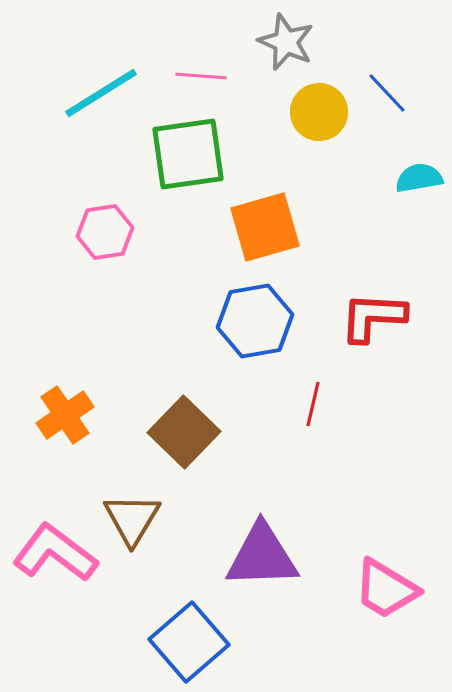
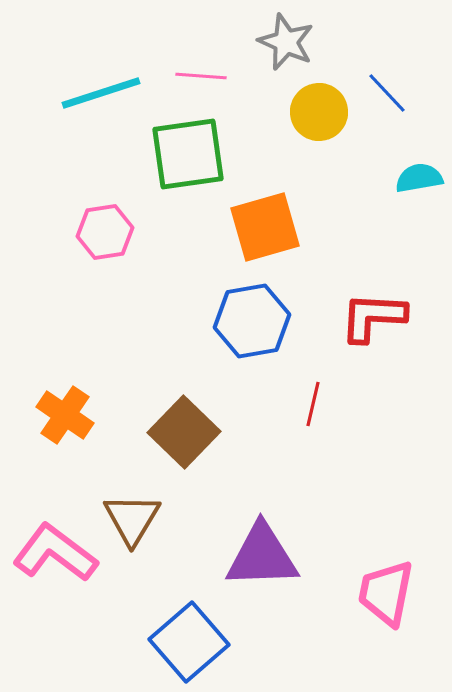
cyan line: rotated 14 degrees clockwise
blue hexagon: moved 3 px left
orange cross: rotated 22 degrees counterclockwise
pink trapezoid: moved 4 px down; rotated 70 degrees clockwise
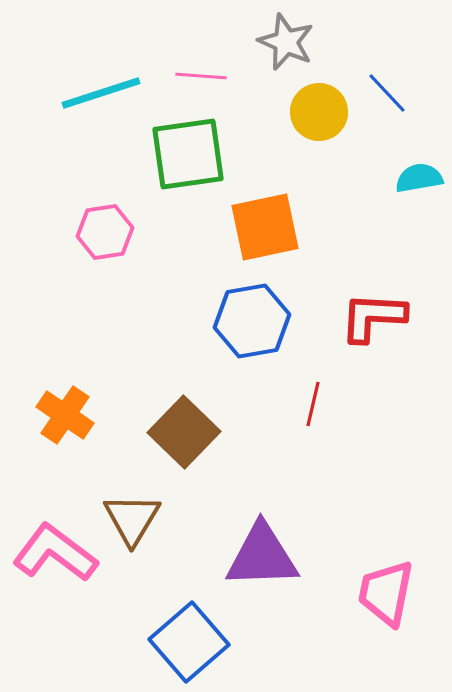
orange square: rotated 4 degrees clockwise
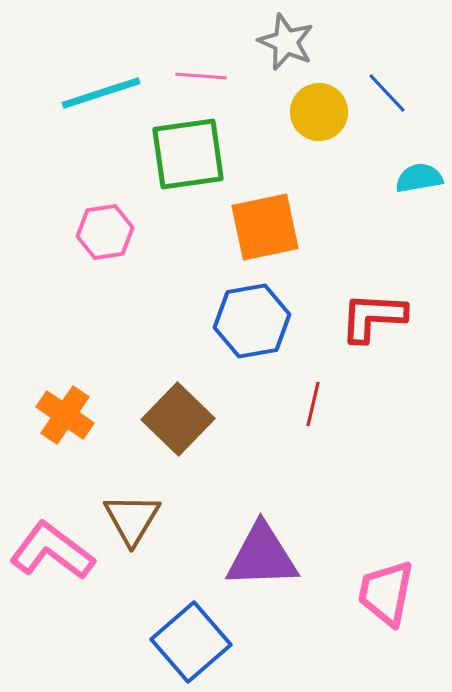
brown square: moved 6 px left, 13 px up
pink L-shape: moved 3 px left, 2 px up
blue square: moved 2 px right
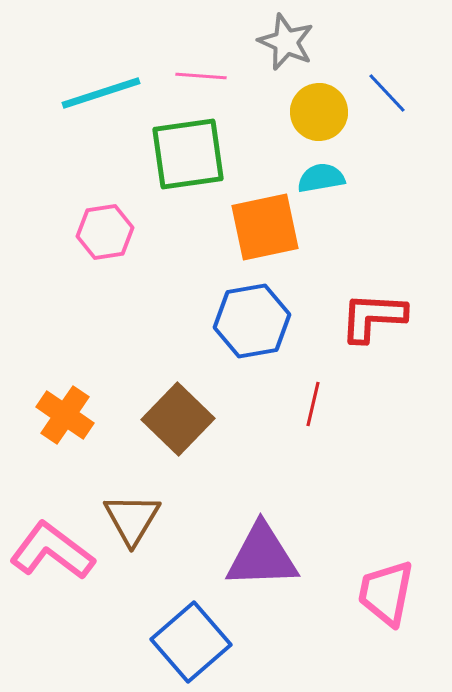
cyan semicircle: moved 98 px left
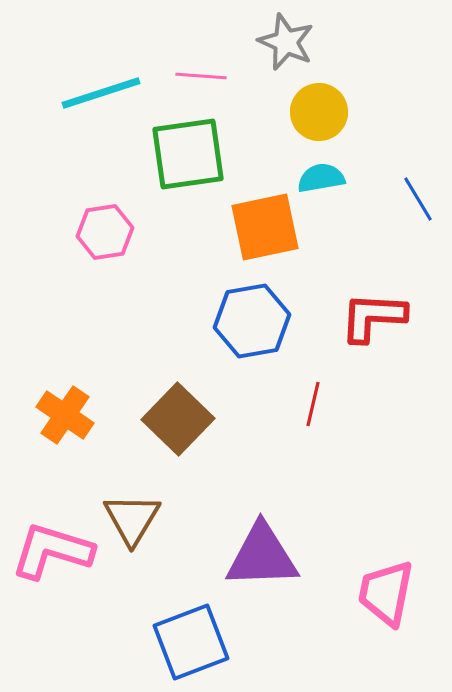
blue line: moved 31 px right, 106 px down; rotated 12 degrees clockwise
pink L-shape: rotated 20 degrees counterclockwise
blue square: rotated 20 degrees clockwise
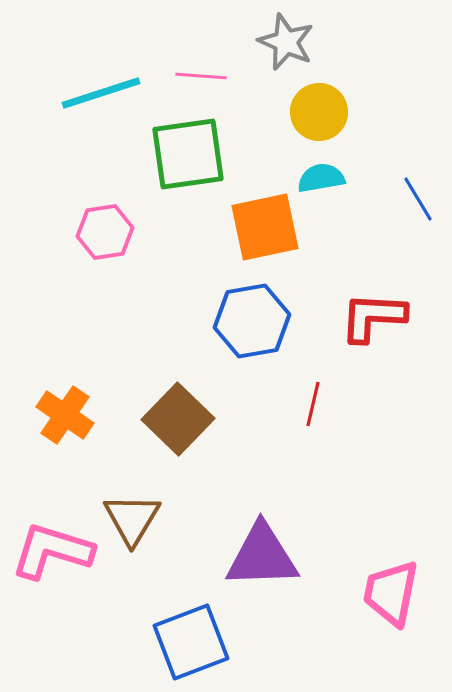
pink trapezoid: moved 5 px right
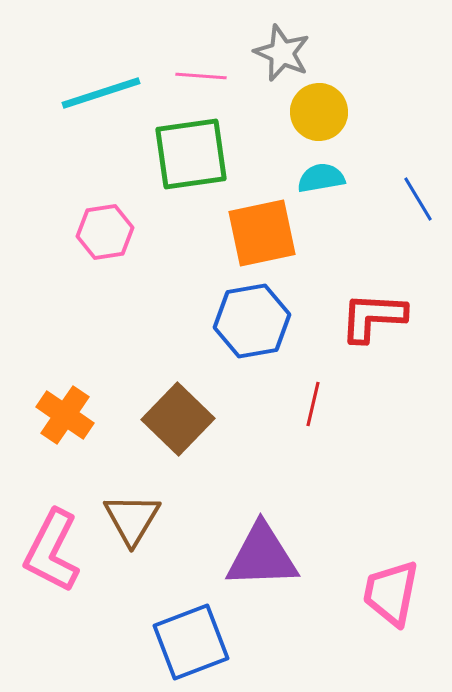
gray star: moved 4 px left, 11 px down
green square: moved 3 px right
orange square: moved 3 px left, 6 px down
pink L-shape: rotated 80 degrees counterclockwise
